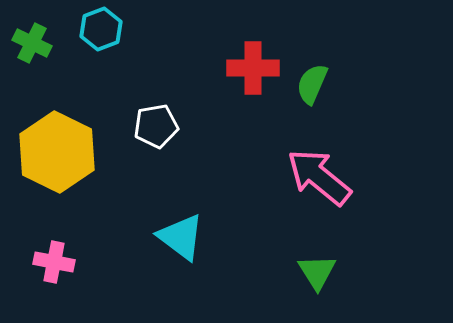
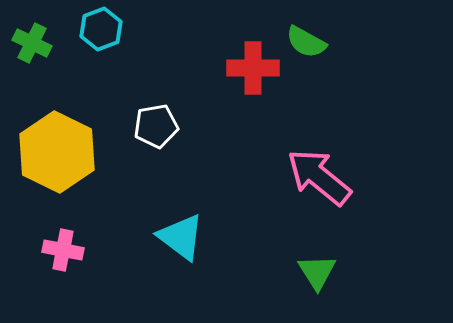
green semicircle: moved 6 px left, 42 px up; rotated 84 degrees counterclockwise
pink cross: moved 9 px right, 12 px up
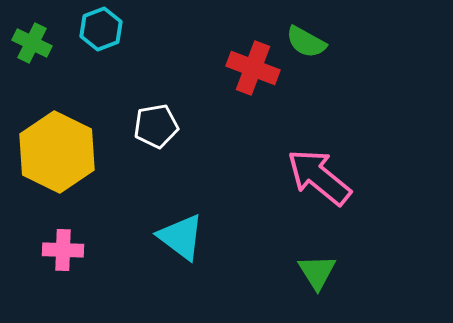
red cross: rotated 21 degrees clockwise
pink cross: rotated 9 degrees counterclockwise
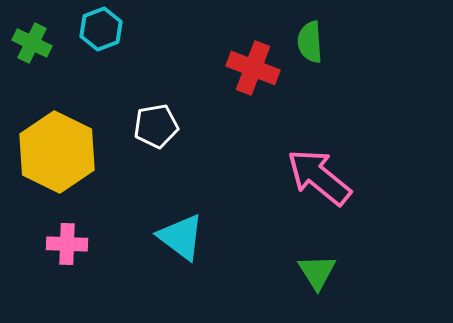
green semicircle: moved 4 px right; rotated 57 degrees clockwise
pink cross: moved 4 px right, 6 px up
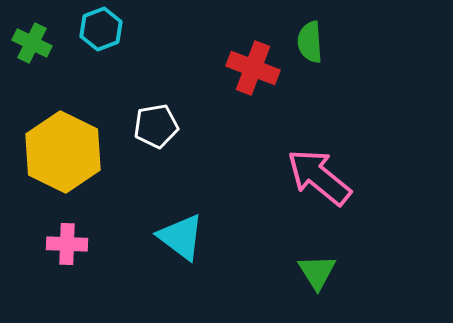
yellow hexagon: moved 6 px right
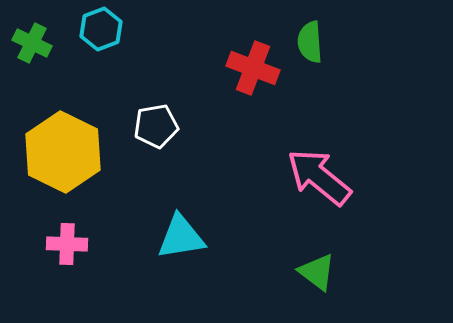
cyan triangle: rotated 46 degrees counterclockwise
green triangle: rotated 21 degrees counterclockwise
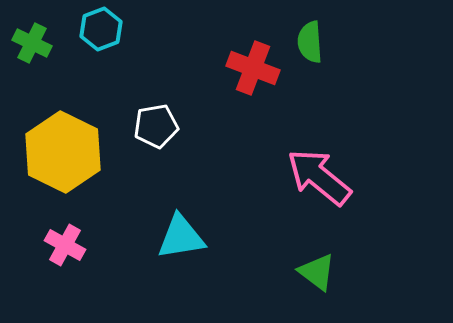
pink cross: moved 2 px left, 1 px down; rotated 27 degrees clockwise
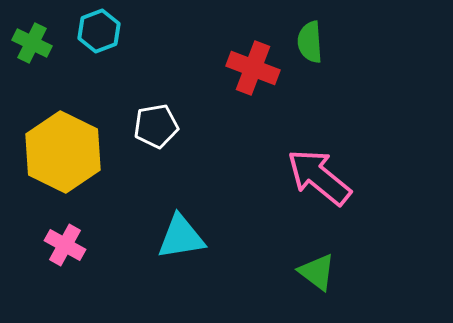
cyan hexagon: moved 2 px left, 2 px down
